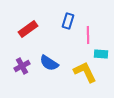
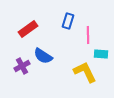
blue semicircle: moved 6 px left, 7 px up
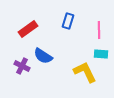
pink line: moved 11 px right, 5 px up
purple cross: rotated 35 degrees counterclockwise
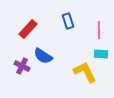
blue rectangle: rotated 35 degrees counterclockwise
red rectangle: rotated 12 degrees counterclockwise
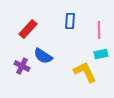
blue rectangle: moved 2 px right; rotated 21 degrees clockwise
cyan rectangle: rotated 16 degrees counterclockwise
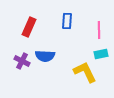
blue rectangle: moved 3 px left
red rectangle: moved 1 px right, 2 px up; rotated 18 degrees counterclockwise
blue semicircle: moved 2 px right; rotated 30 degrees counterclockwise
purple cross: moved 5 px up
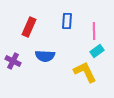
pink line: moved 5 px left, 1 px down
cyan rectangle: moved 4 px left, 3 px up; rotated 24 degrees counterclockwise
purple cross: moved 9 px left
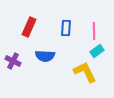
blue rectangle: moved 1 px left, 7 px down
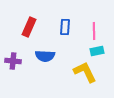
blue rectangle: moved 1 px left, 1 px up
cyan rectangle: rotated 24 degrees clockwise
purple cross: rotated 21 degrees counterclockwise
